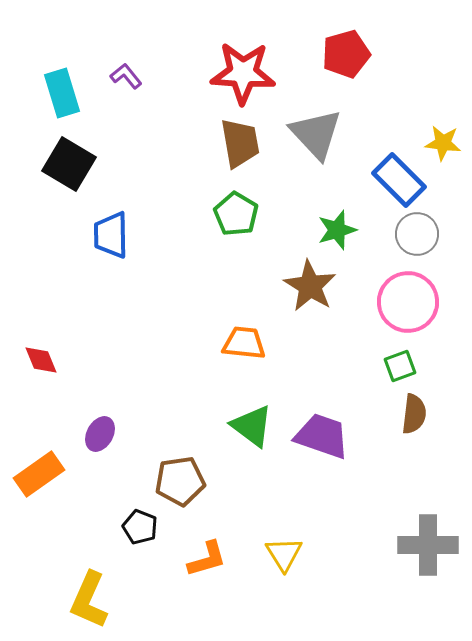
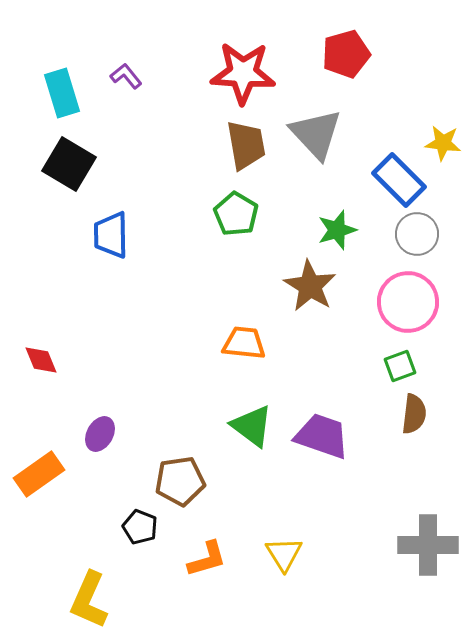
brown trapezoid: moved 6 px right, 2 px down
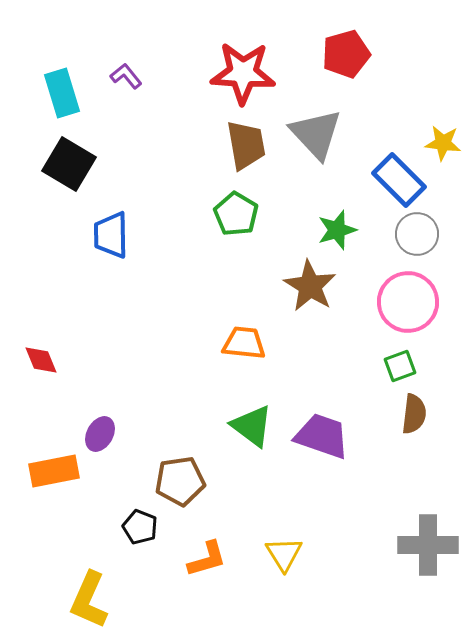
orange rectangle: moved 15 px right, 3 px up; rotated 24 degrees clockwise
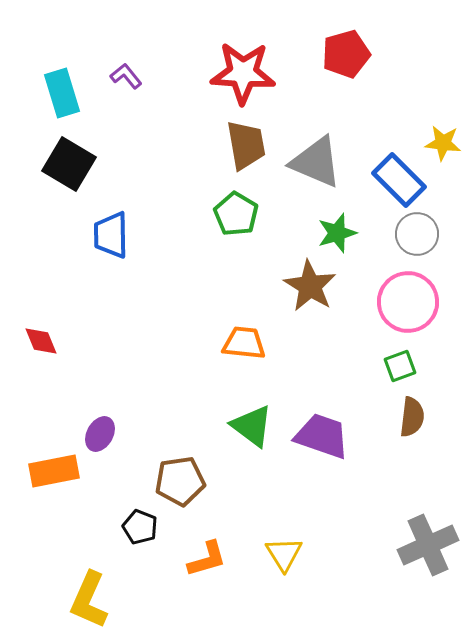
gray triangle: moved 28 px down; rotated 24 degrees counterclockwise
green star: moved 3 px down
red diamond: moved 19 px up
brown semicircle: moved 2 px left, 3 px down
gray cross: rotated 24 degrees counterclockwise
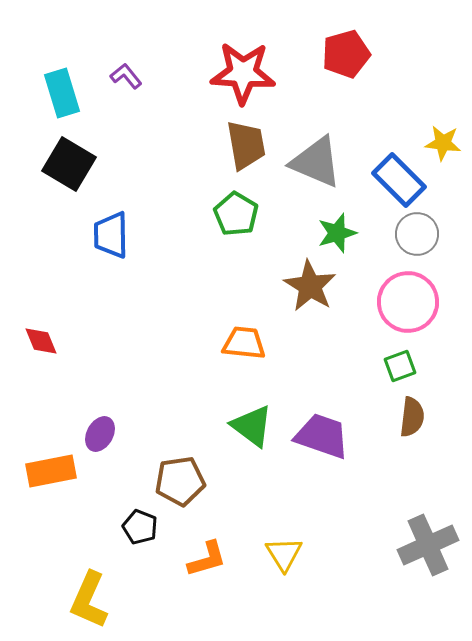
orange rectangle: moved 3 px left
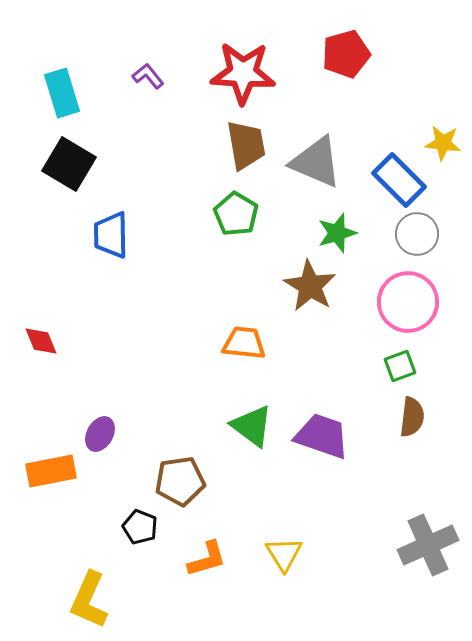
purple L-shape: moved 22 px right
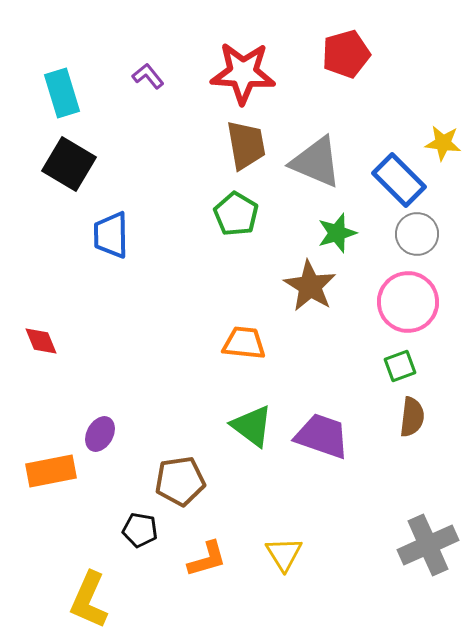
black pentagon: moved 3 px down; rotated 12 degrees counterclockwise
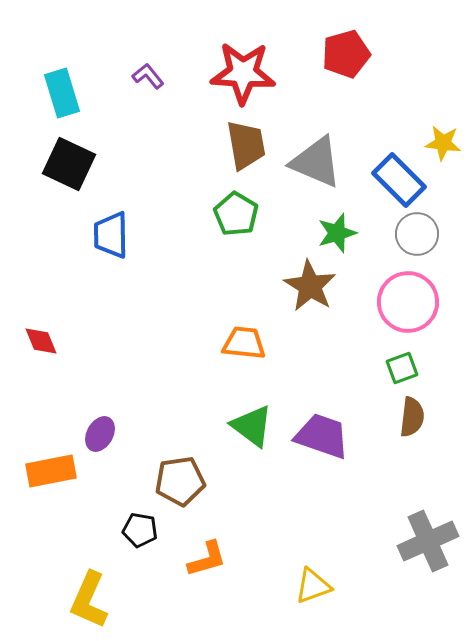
black square: rotated 6 degrees counterclockwise
green square: moved 2 px right, 2 px down
gray cross: moved 4 px up
yellow triangle: moved 29 px right, 32 px down; rotated 42 degrees clockwise
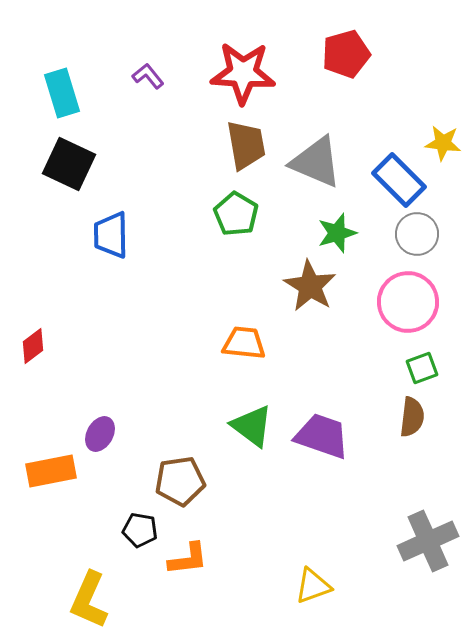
red diamond: moved 8 px left, 5 px down; rotated 75 degrees clockwise
green square: moved 20 px right
orange L-shape: moved 19 px left; rotated 9 degrees clockwise
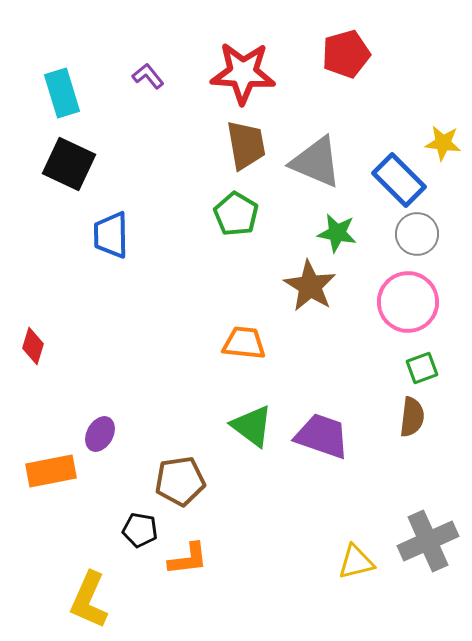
green star: rotated 27 degrees clockwise
red diamond: rotated 36 degrees counterclockwise
yellow triangle: moved 43 px right, 24 px up; rotated 6 degrees clockwise
